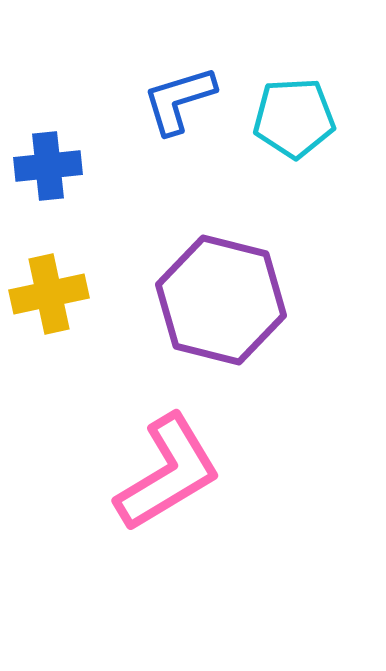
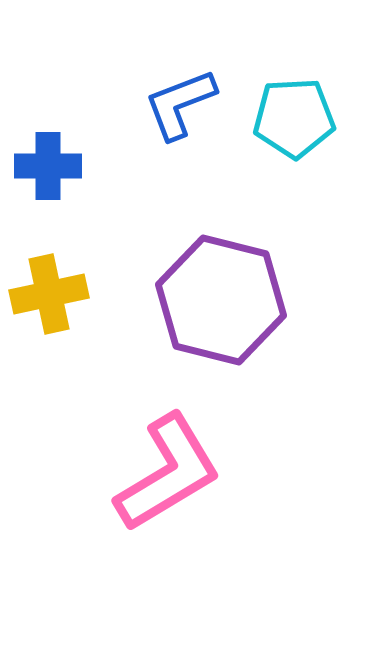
blue L-shape: moved 1 px right, 4 px down; rotated 4 degrees counterclockwise
blue cross: rotated 6 degrees clockwise
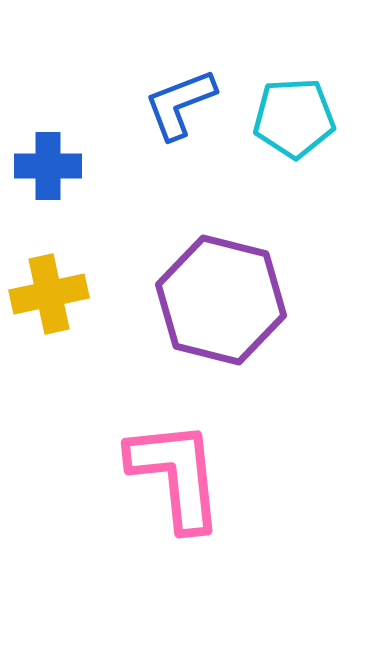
pink L-shape: moved 8 px right, 2 px down; rotated 65 degrees counterclockwise
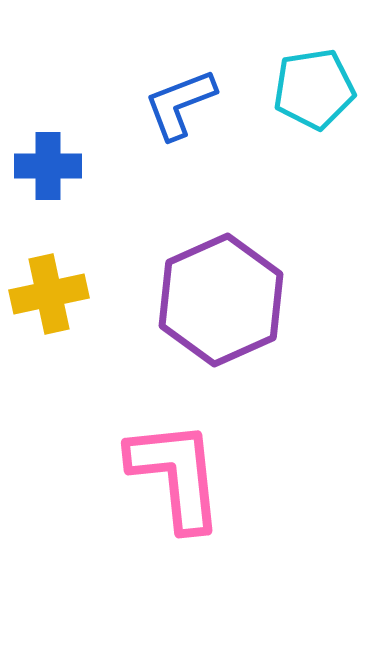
cyan pentagon: moved 20 px right, 29 px up; rotated 6 degrees counterclockwise
purple hexagon: rotated 22 degrees clockwise
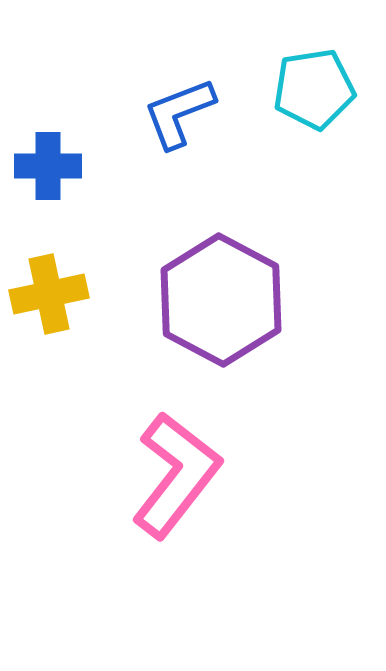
blue L-shape: moved 1 px left, 9 px down
purple hexagon: rotated 8 degrees counterclockwise
pink L-shape: rotated 44 degrees clockwise
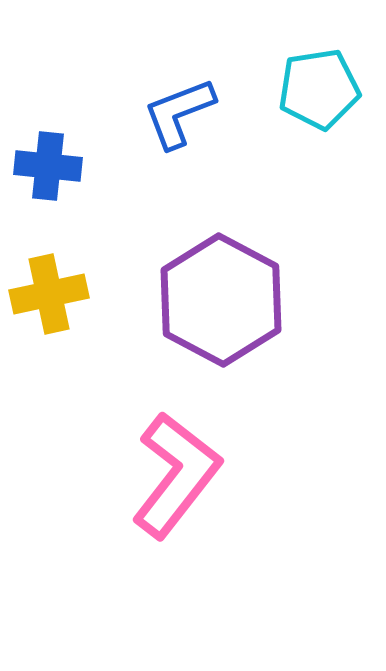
cyan pentagon: moved 5 px right
blue cross: rotated 6 degrees clockwise
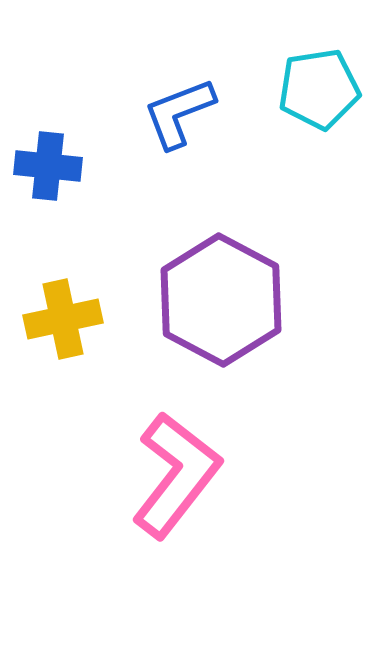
yellow cross: moved 14 px right, 25 px down
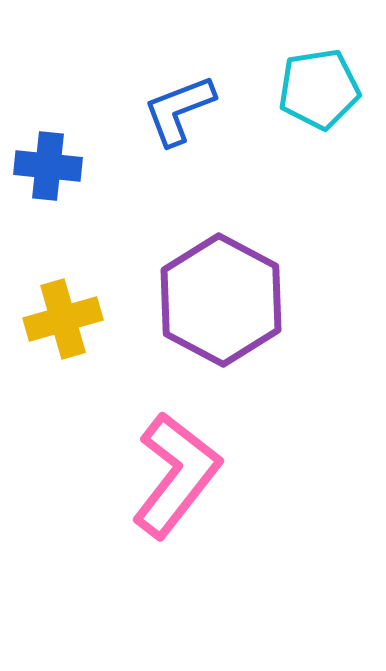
blue L-shape: moved 3 px up
yellow cross: rotated 4 degrees counterclockwise
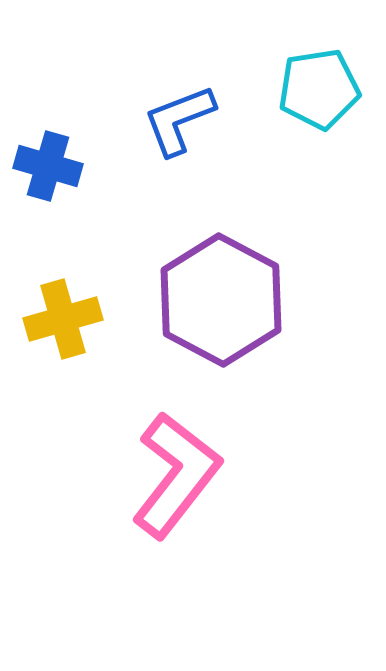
blue L-shape: moved 10 px down
blue cross: rotated 10 degrees clockwise
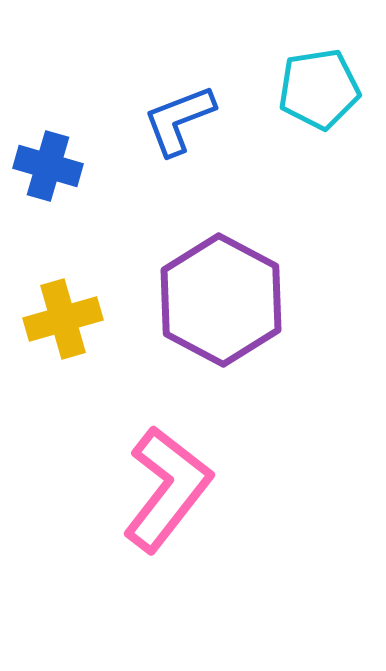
pink L-shape: moved 9 px left, 14 px down
